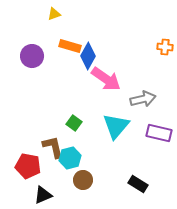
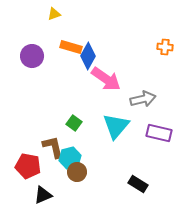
orange rectangle: moved 1 px right, 1 px down
brown circle: moved 6 px left, 8 px up
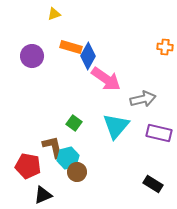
cyan hexagon: moved 2 px left
black rectangle: moved 15 px right
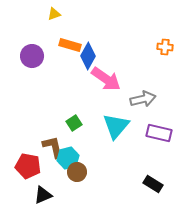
orange rectangle: moved 1 px left, 2 px up
green square: rotated 21 degrees clockwise
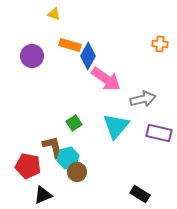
yellow triangle: rotated 40 degrees clockwise
orange cross: moved 5 px left, 3 px up
black rectangle: moved 13 px left, 10 px down
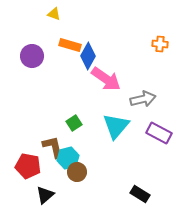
purple rectangle: rotated 15 degrees clockwise
black triangle: moved 2 px right; rotated 18 degrees counterclockwise
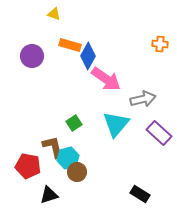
cyan triangle: moved 2 px up
purple rectangle: rotated 15 degrees clockwise
black triangle: moved 4 px right; rotated 24 degrees clockwise
